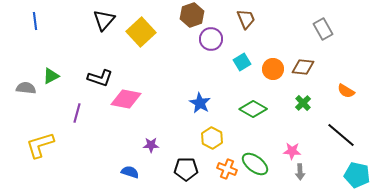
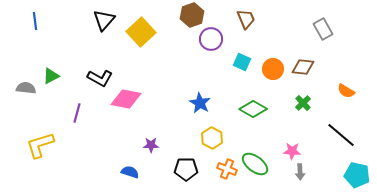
cyan square: rotated 36 degrees counterclockwise
black L-shape: rotated 10 degrees clockwise
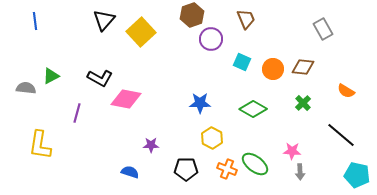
blue star: rotated 30 degrees counterclockwise
yellow L-shape: rotated 64 degrees counterclockwise
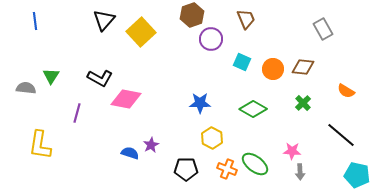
green triangle: rotated 30 degrees counterclockwise
purple star: rotated 28 degrees counterclockwise
blue semicircle: moved 19 px up
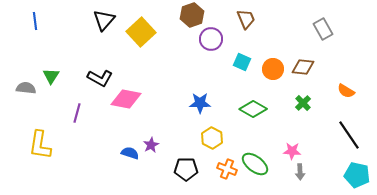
black line: moved 8 px right; rotated 16 degrees clockwise
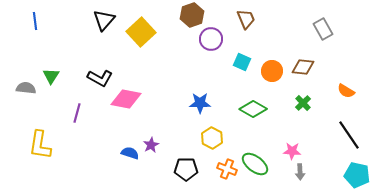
orange circle: moved 1 px left, 2 px down
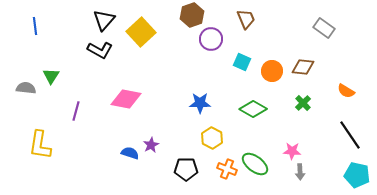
blue line: moved 5 px down
gray rectangle: moved 1 px right, 1 px up; rotated 25 degrees counterclockwise
black L-shape: moved 28 px up
purple line: moved 1 px left, 2 px up
black line: moved 1 px right
